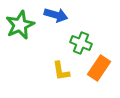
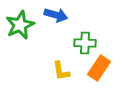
green cross: moved 4 px right; rotated 20 degrees counterclockwise
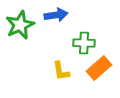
blue arrow: rotated 25 degrees counterclockwise
green cross: moved 1 px left
orange rectangle: rotated 15 degrees clockwise
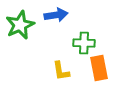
orange rectangle: rotated 60 degrees counterclockwise
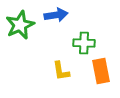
orange rectangle: moved 2 px right, 3 px down
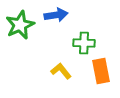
yellow L-shape: rotated 150 degrees clockwise
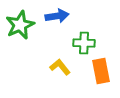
blue arrow: moved 1 px right, 1 px down
yellow L-shape: moved 1 px left, 4 px up
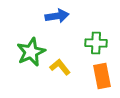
green star: moved 11 px right, 27 px down
green cross: moved 12 px right
orange rectangle: moved 1 px right, 5 px down
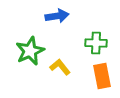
green star: moved 1 px left, 1 px up
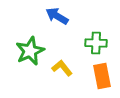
blue arrow: rotated 140 degrees counterclockwise
yellow L-shape: moved 2 px right, 1 px down
